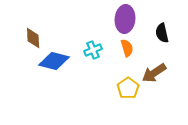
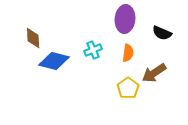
black semicircle: rotated 54 degrees counterclockwise
orange semicircle: moved 1 px right, 5 px down; rotated 24 degrees clockwise
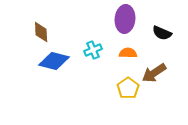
brown diamond: moved 8 px right, 6 px up
orange semicircle: rotated 96 degrees counterclockwise
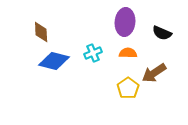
purple ellipse: moved 3 px down
cyan cross: moved 3 px down
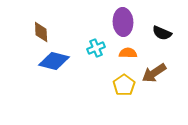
purple ellipse: moved 2 px left; rotated 8 degrees counterclockwise
cyan cross: moved 3 px right, 5 px up
yellow pentagon: moved 4 px left, 3 px up
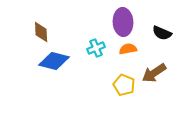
orange semicircle: moved 4 px up; rotated 12 degrees counterclockwise
yellow pentagon: rotated 15 degrees counterclockwise
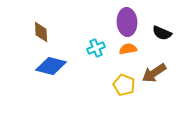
purple ellipse: moved 4 px right
blue diamond: moved 3 px left, 5 px down
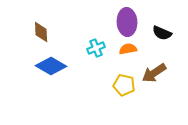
blue diamond: rotated 16 degrees clockwise
yellow pentagon: rotated 10 degrees counterclockwise
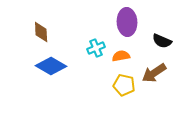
black semicircle: moved 8 px down
orange semicircle: moved 7 px left, 7 px down
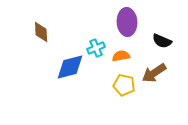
blue diamond: moved 19 px right, 1 px down; rotated 44 degrees counterclockwise
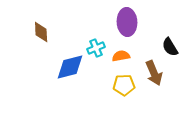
black semicircle: moved 8 px right, 6 px down; rotated 36 degrees clockwise
brown arrow: rotated 80 degrees counterclockwise
yellow pentagon: rotated 15 degrees counterclockwise
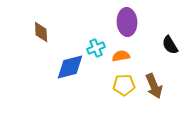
black semicircle: moved 2 px up
brown arrow: moved 13 px down
